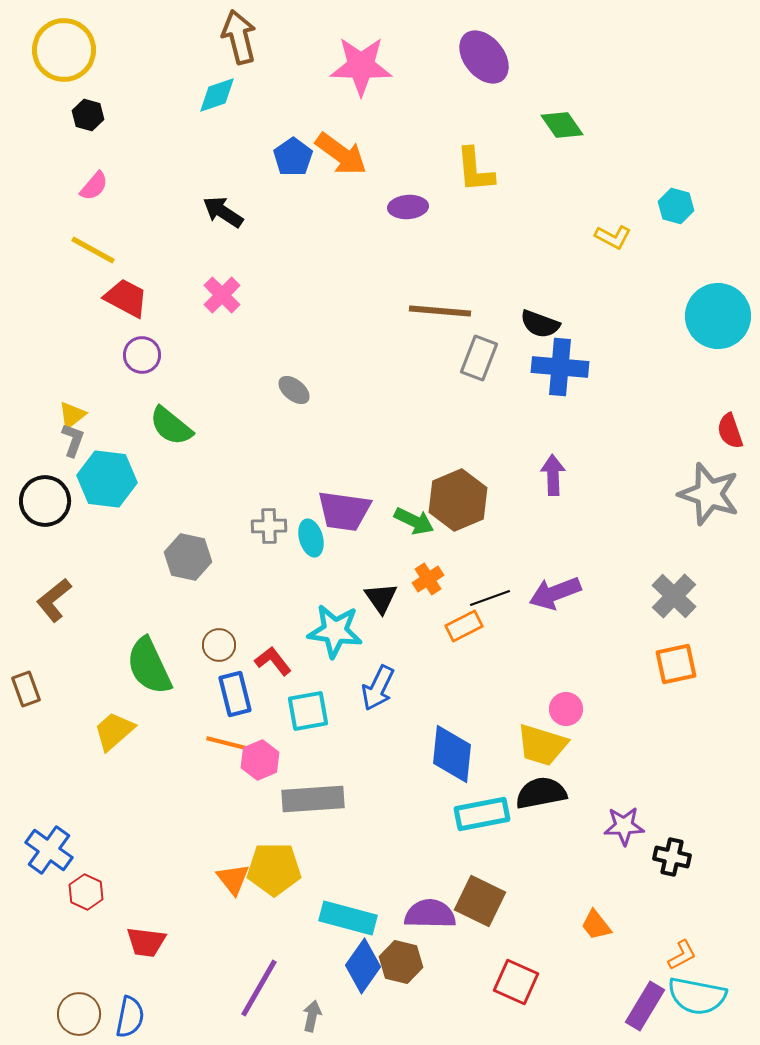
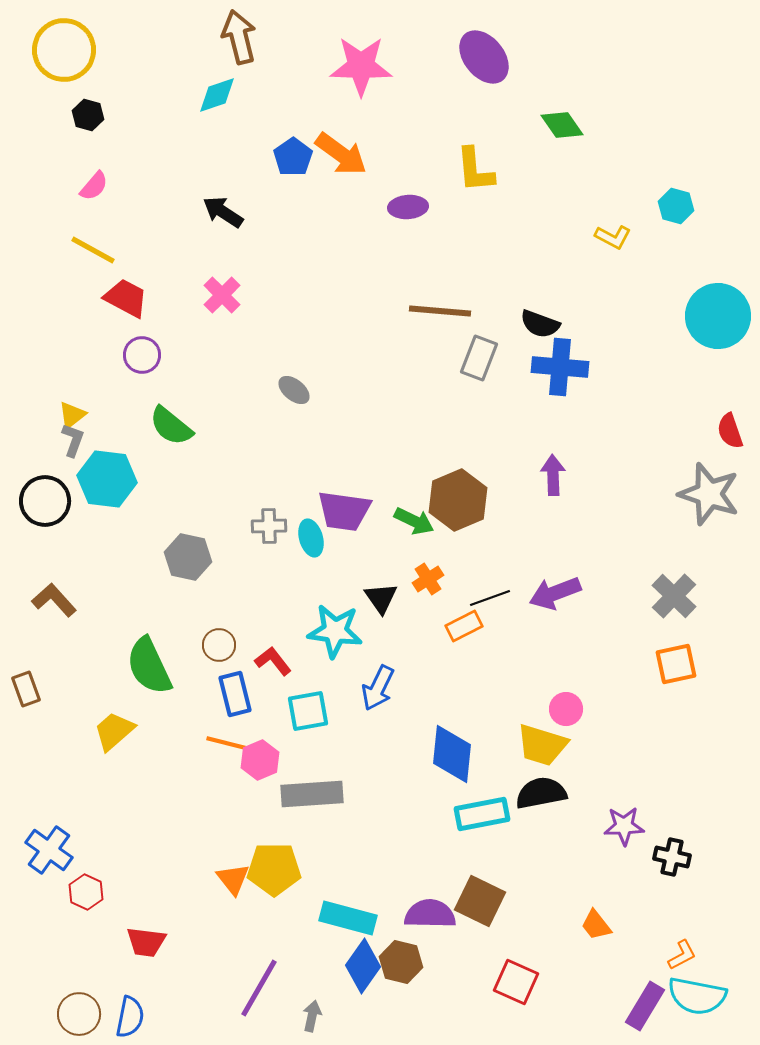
brown L-shape at (54, 600): rotated 87 degrees clockwise
gray rectangle at (313, 799): moved 1 px left, 5 px up
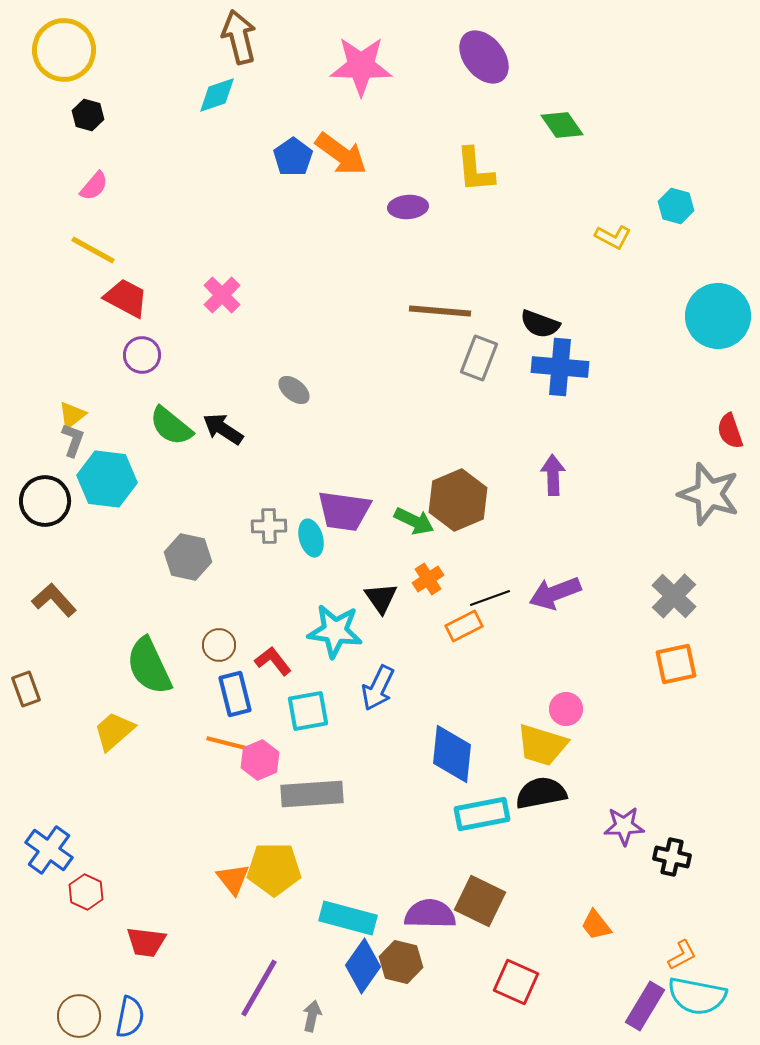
black arrow at (223, 212): moved 217 px down
brown circle at (79, 1014): moved 2 px down
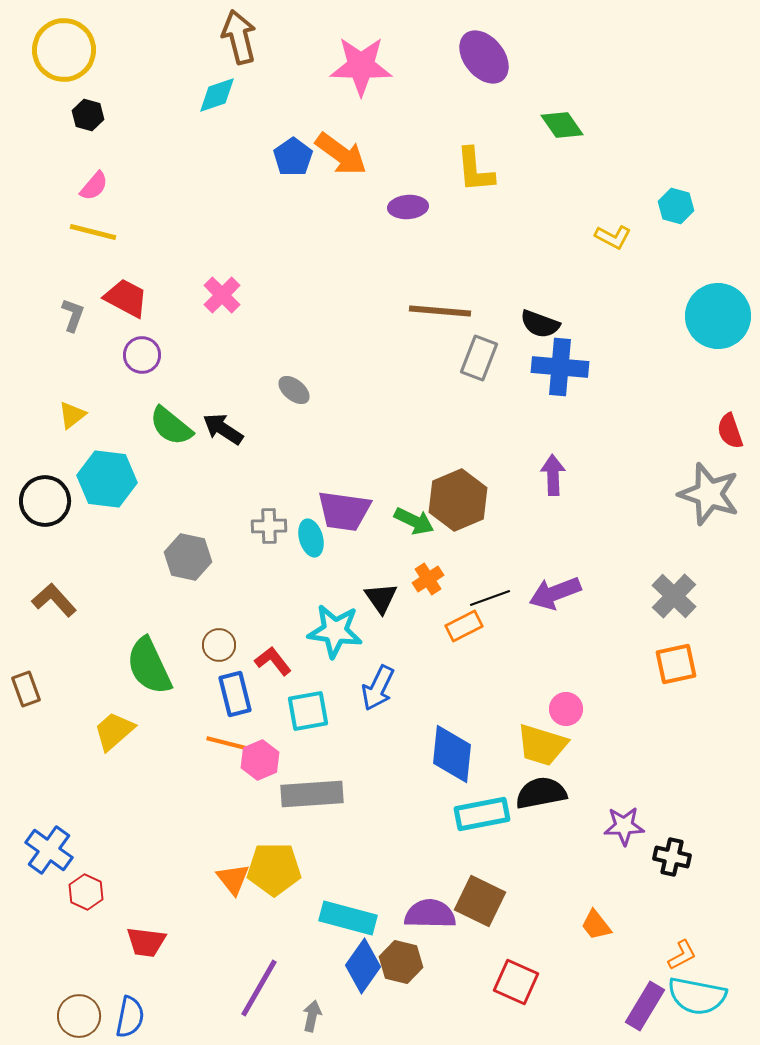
yellow line at (93, 250): moved 18 px up; rotated 15 degrees counterclockwise
gray L-shape at (73, 440): moved 125 px up
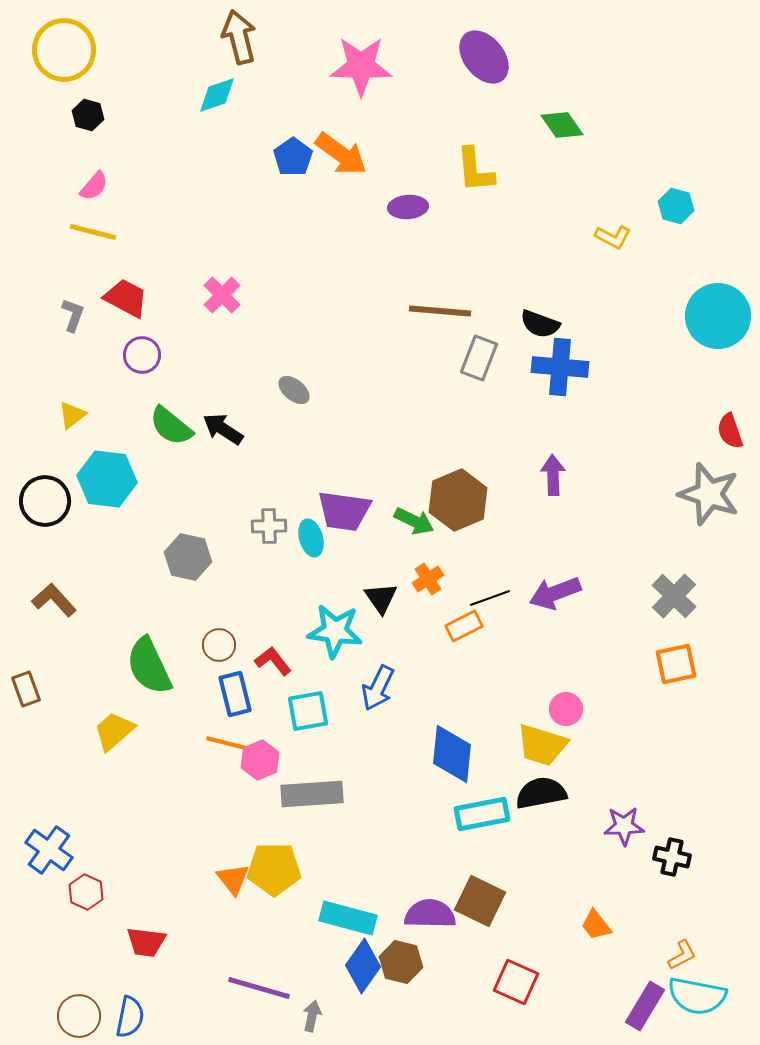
purple line at (259, 988): rotated 76 degrees clockwise
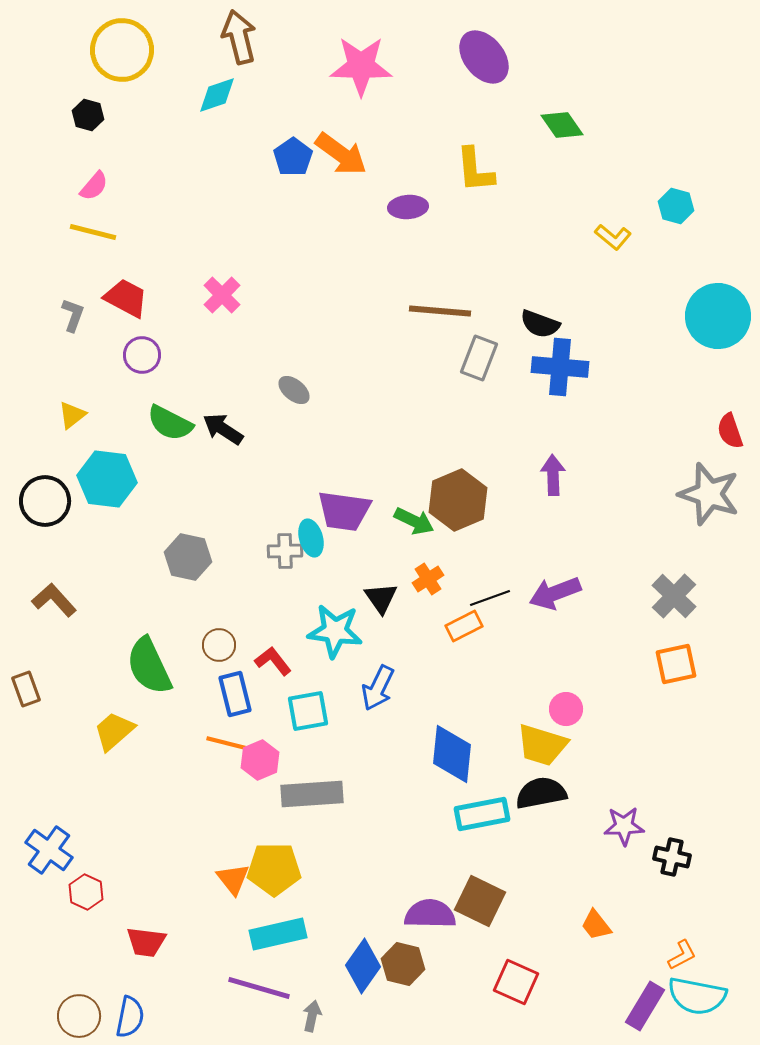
yellow circle at (64, 50): moved 58 px right
yellow L-shape at (613, 237): rotated 12 degrees clockwise
green semicircle at (171, 426): moved 1 px left, 3 px up; rotated 12 degrees counterclockwise
gray cross at (269, 526): moved 16 px right, 25 px down
cyan rectangle at (348, 918): moved 70 px left, 16 px down; rotated 28 degrees counterclockwise
brown hexagon at (401, 962): moved 2 px right, 2 px down
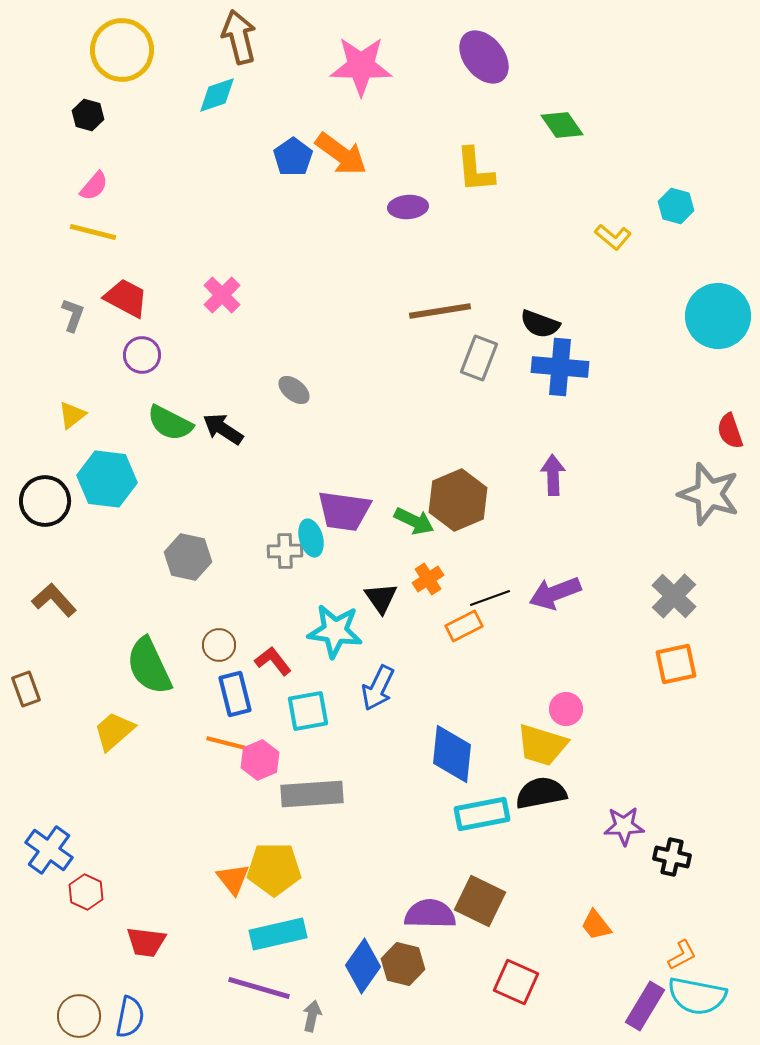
brown line at (440, 311): rotated 14 degrees counterclockwise
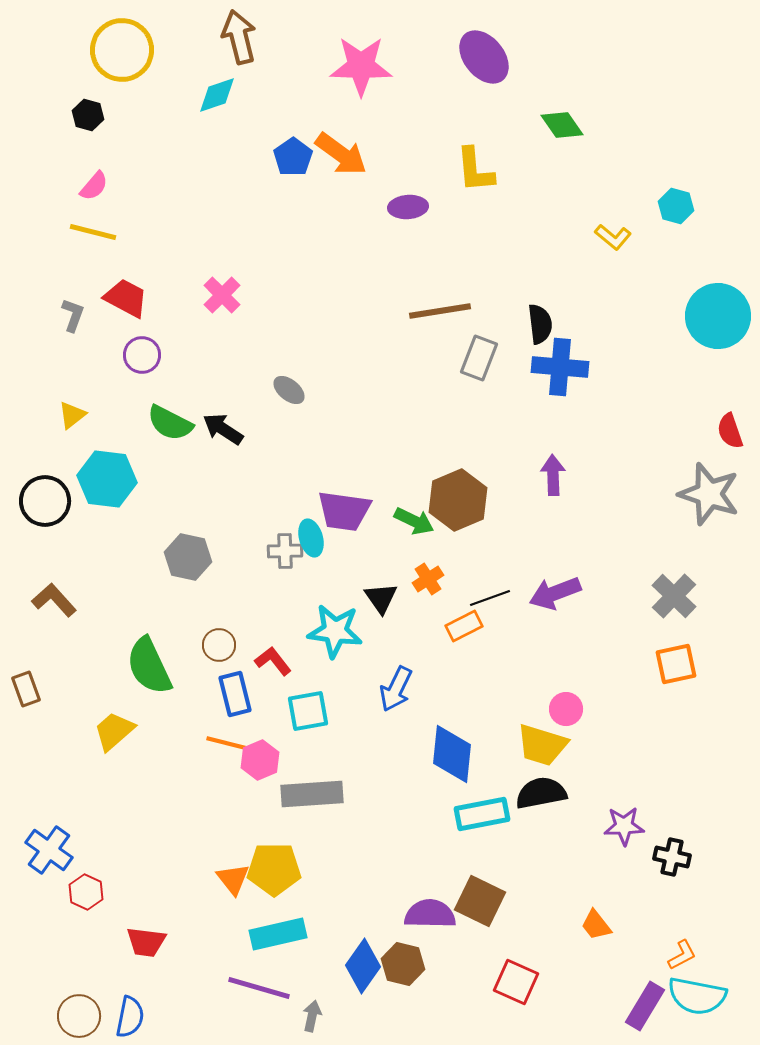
black semicircle at (540, 324): rotated 117 degrees counterclockwise
gray ellipse at (294, 390): moved 5 px left
blue arrow at (378, 688): moved 18 px right, 1 px down
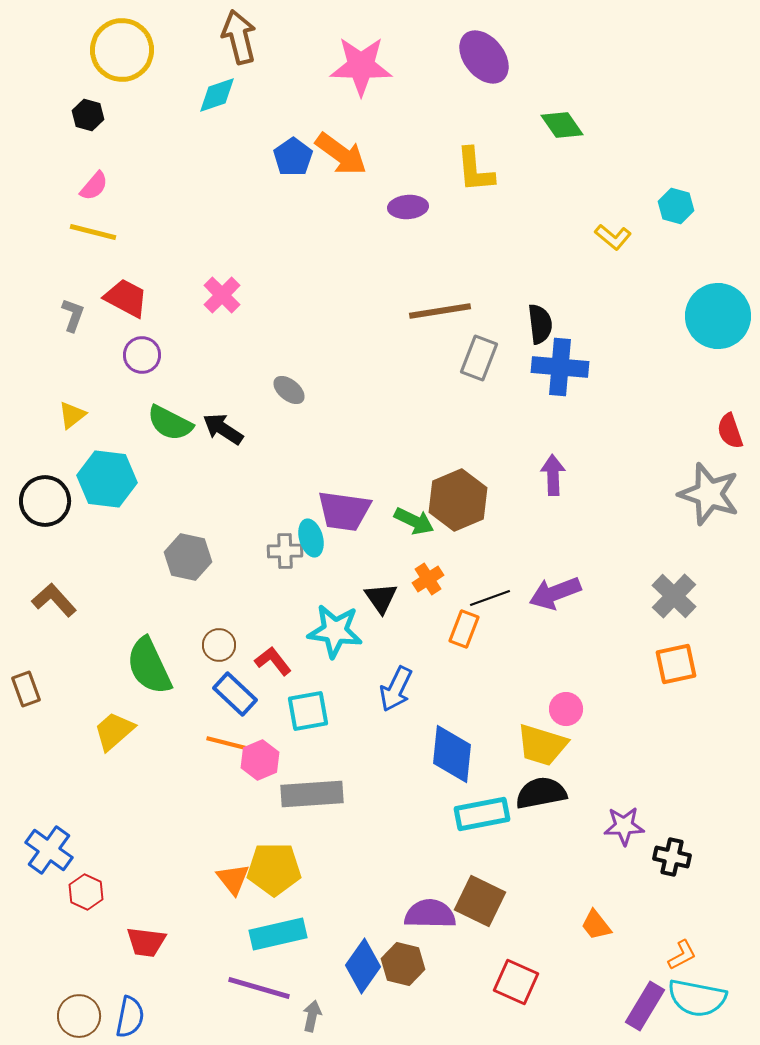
orange rectangle at (464, 626): moved 3 px down; rotated 42 degrees counterclockwise
blue rectangle at (235, 694): rotated 33 degrees counterclockwise
cyan semicircle at (697, 996): moved 2 px down
